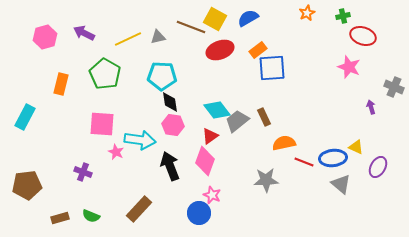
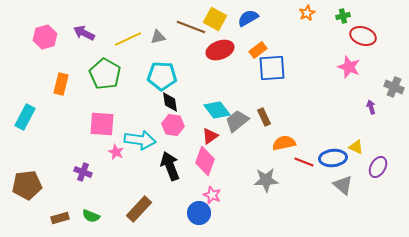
gray triangle at (341, 184): moved 2 px right, 1 px down
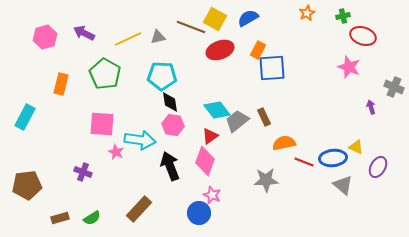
orange rectangle at (258, 50): rotated 24 degrees counterclockwise
green semicircle at (91, 216): moved 1 px right, 2 px down; rotated 54 degrees counterclockwise
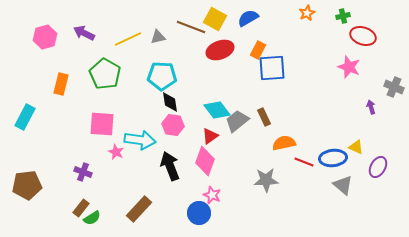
brown rectangle at (60, 218): moved 21 px right, 10 px up; rotated 36 degrees counterclockwise
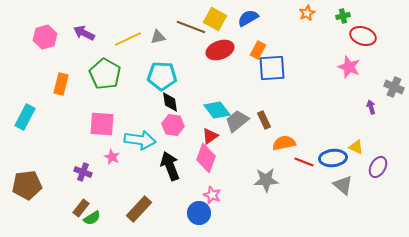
brown rectangle at (264, 117): moved 3 px down
pink star at (116, 152): moved 4 px left, 5 px down
pink diamond at (205, 161): moved 1 px right, 3 px up
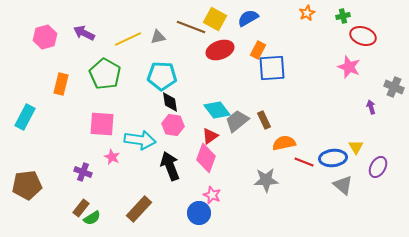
yellow triangle at (356, 147): rotated 35 degrees clockwise
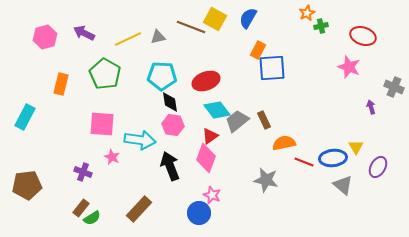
green cross at (343, 16): moved 22 px left, 10 px down
blue semicircle at (248, 18): rotated 30 degrees counterclockwise
red ellipse at (220, 50): moved 14 px left, 31 px down
gray star at (266, 180): rotated 15 degrees clockwise
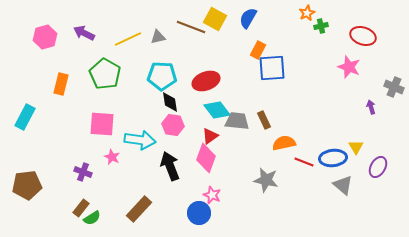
gray trapezoid at (237, 121): rotated 45 degrees clockwise
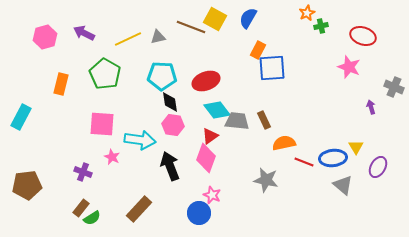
cyan rectangle at (25, 117): moved 4 px left
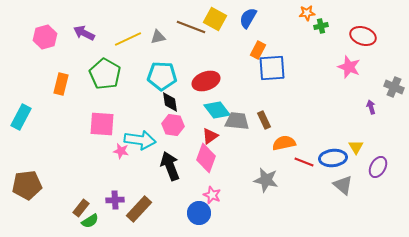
orange star at (307, 13): rotated 21 degrees clockwise
pink star at (112, 157): moved 9 px right, 6 px up; rotated 14 degrees counterclockwise
purple cross at (83, 172): moved 32 px right, 28 px down; rotated 24 degrees counterclockwise
green semicircle at (92, 218): moved 2 px left, 3 px down
